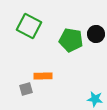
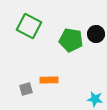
orange rectangle: moved 6 px right, 4 px down
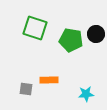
green square: moved 6 px right, 2 px down; rotated 10 degrees counterclockwise
gray square: rotated 24 degrees clockwise
cyan star: moved 9 px left, 5 px up; rotated 14 degrees counterclockwise
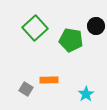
green square: rotated 30 degrees clockwise
black circle: moved 8 px up
gray square: rotated 24 degrees clockwise
cyan star: rotated 28 degrees counterclockwise
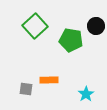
green square: moved 2 px up
gray square: rotated 24 degrees counterclockwise
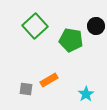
orange rectangle: rotated 30 degrees counterclockwise
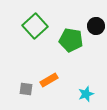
cyan star: rotated 14 degrees clockwise
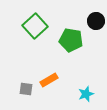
black circle: moved 5 px up
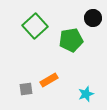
black circle: moved 3 px left, 3 px up
green pentagon: rotated 20 degrees counterclockwise
gray square: rotated 16 degrees counterclockwise
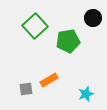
green pentagon: moved 3 px left, 1 px down
